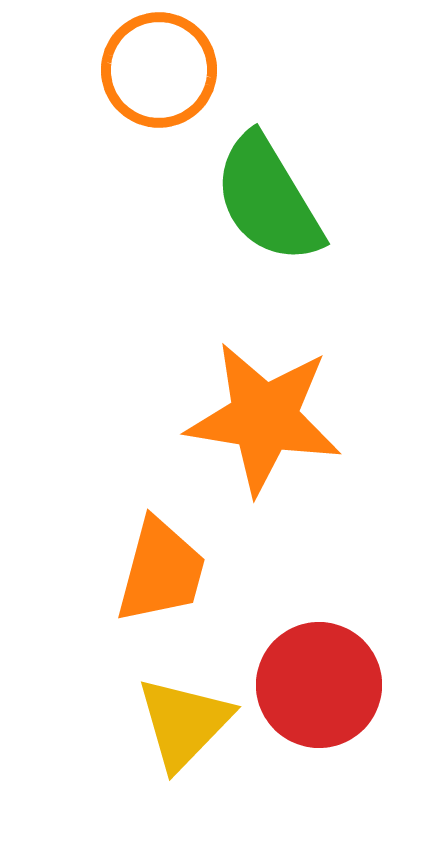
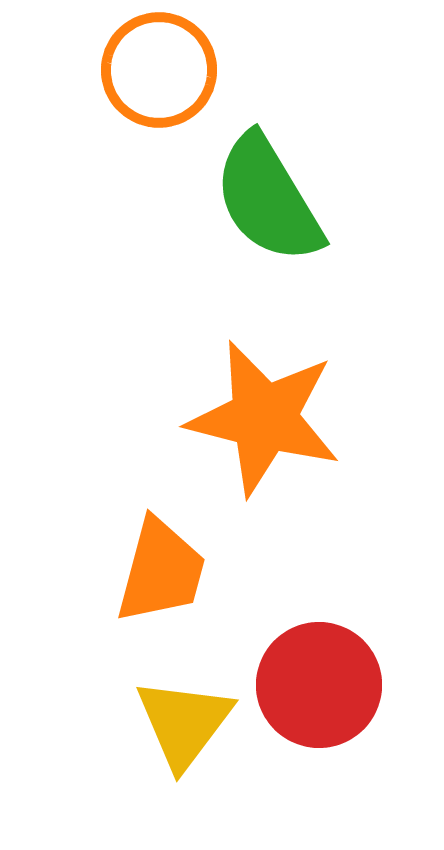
orange star: rotated 5 degrees clockwise
yellow triangle: rotated 7 degrees counterclockwise
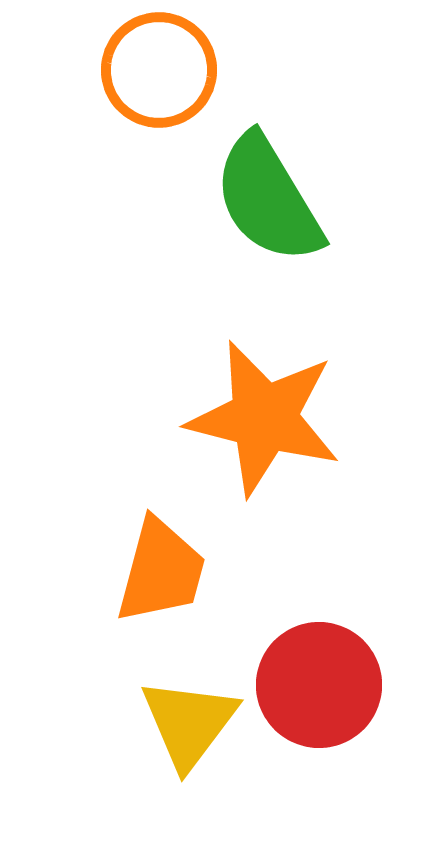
yellow triangle: moved 5 px right
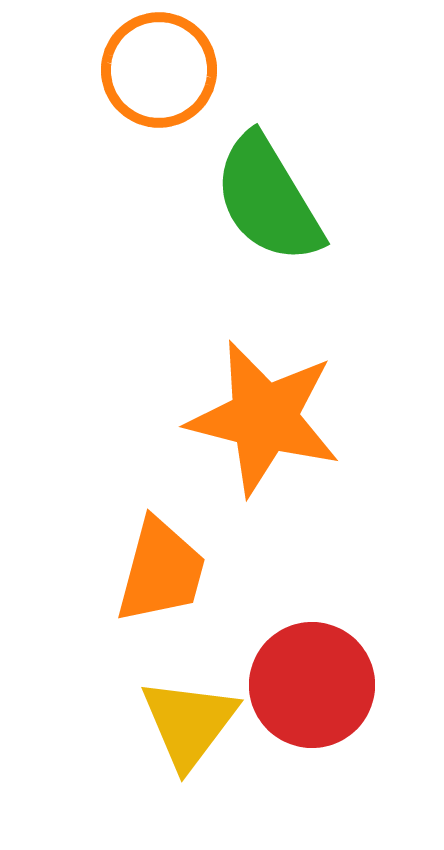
red circle: moved 7 px left
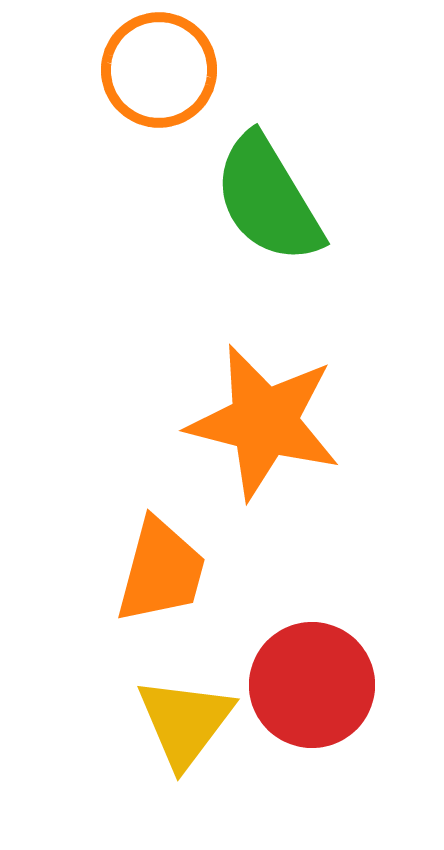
orange star: moved 4 px down
yellow triangle: moved 4 px left, 1 px up
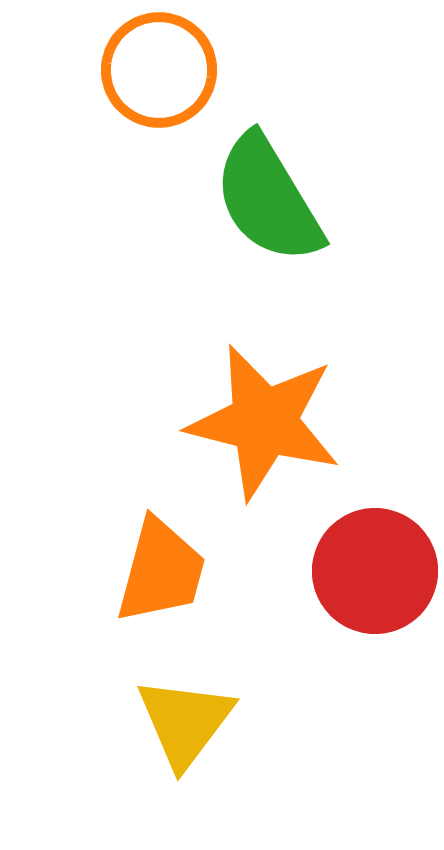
red circle: moved 63 px right, 114 px up
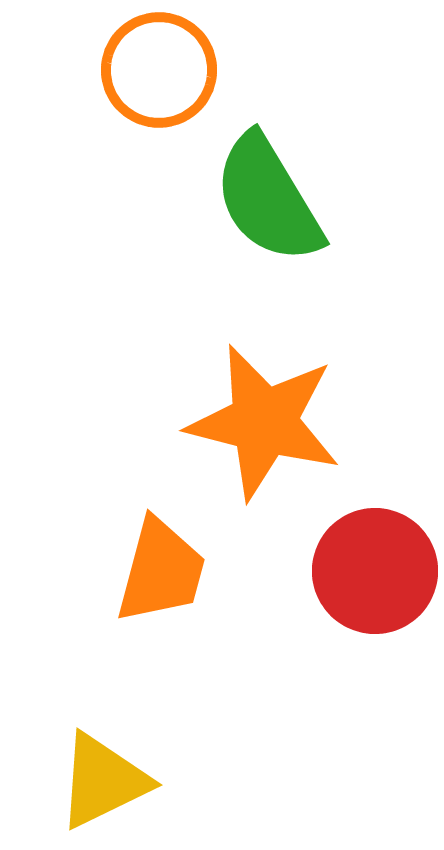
yellow triangle: moved 82 px left, 59 px down; rotated 27 degrees clockwise
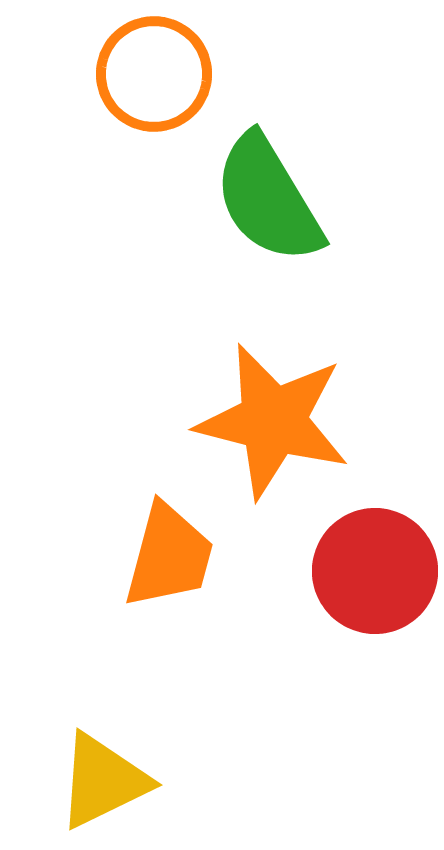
orange circle: moved 5 px left, 4 px down
orange star: moved 9 px right, 1 px up
orange trapezoid: moved 8 px right, 15 px up
